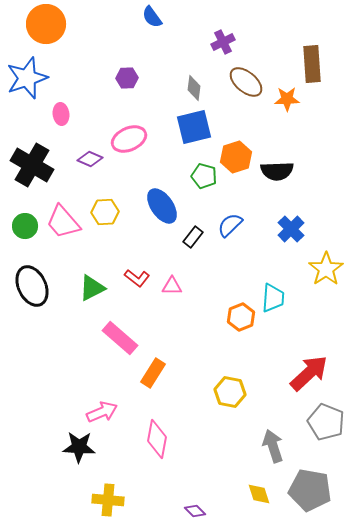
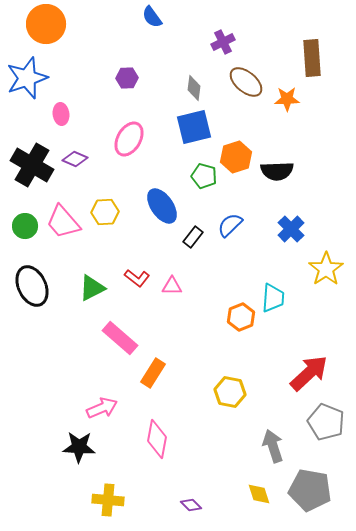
brown rectangle at (312, 64): moved 6 px up
pink ellipse at (129, 139): rotated 36 degrees counterclockwise
purple diamond at (90, 159): moved 15 px left
pink arrow at (102, 412): moved 4 px up
purple diamond at (195, 511): moved 4 px left, 6 px up
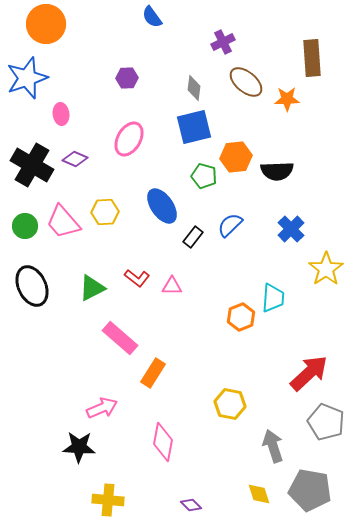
orange hexagon at (236, 157): rotated 12 degrees clockwise
yellow hexagon at (230, 392): moved 12 px down
pink diamond at (157, 439): moved 6 px right, 3 px down
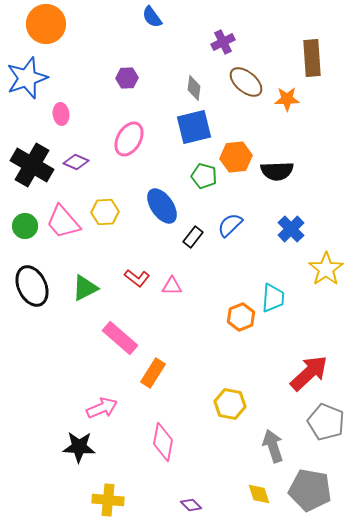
purple diamond at (75, 159): moved 1 px right, 3 px down
green triangle at (92, 288): moved 7 px left
